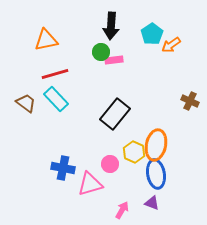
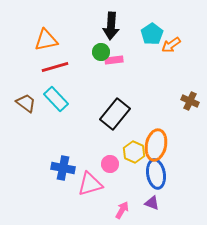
red line: moved 7 px up
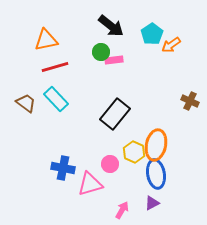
black arrow: rotated 56 degrees counterclockwise
purple triangle: rotated 49 degrees counterclockwise
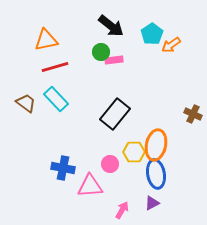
brown cross: moved 3 px right, 13 px down
yellow hexagon: rotated 25 degrees counterclockwise
pink triangle: moved 2 px down; rotated 12 degrees clockwise
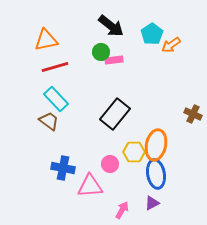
brown trapezoid: moved 23 px right, 18 px down
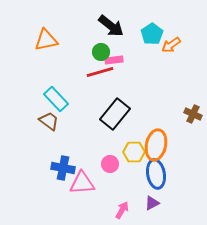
red line: moved 45 px right, 5 px down
pink triangle: moved 8 px left, 3 px up
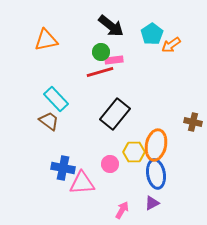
brown cross: moved 8 px down; rotated 12 degrees counterclockwise
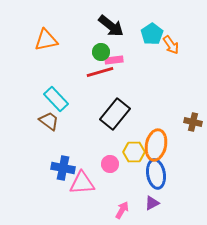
orange arrow: rotated 90 degrees counterclockwise
